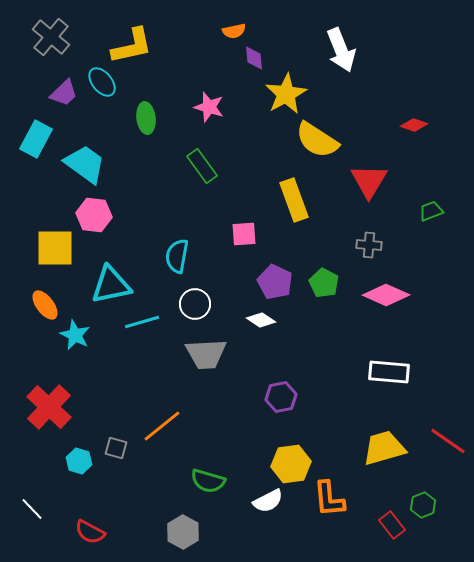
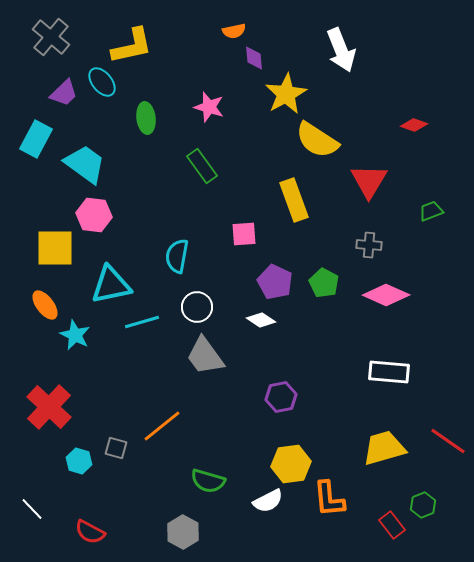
white circle at (195, 304): moved 2 px right, 3 px down
gray trapezoid at (206, 354): moved 1 px left, 2 px down; rotated 57 degrees clockwise
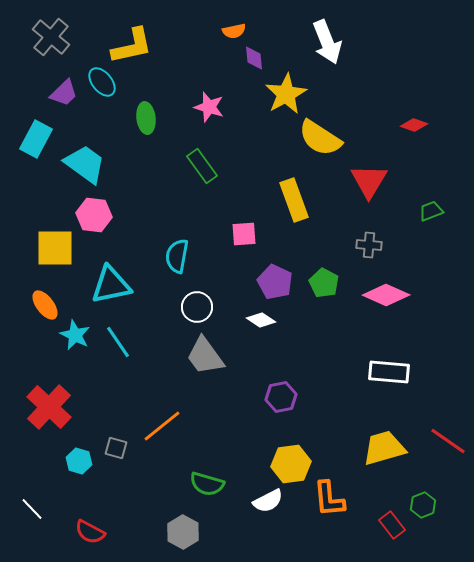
white arrow at (341, 50): moved 14 px left, 8 px up
yellow semicircle at (317, 140): moved 3 px right, 2 px up
cyan line at (142, 322): moved 24 px left, 20 px down; rotated 72 degrees clockwise
green semicircle at (208, 481): moved 1 px left, 3 px down
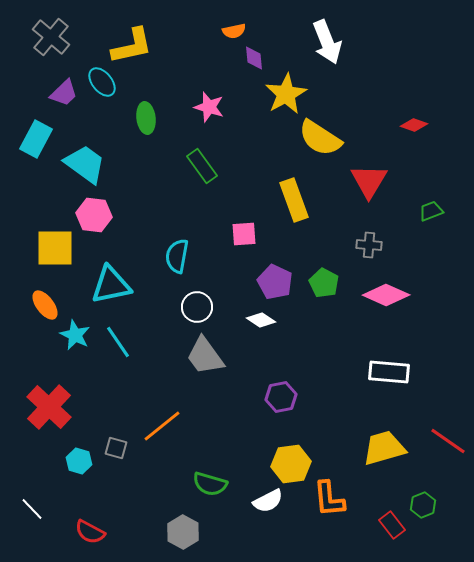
green semicircle at (207, 484): moved 3 px right
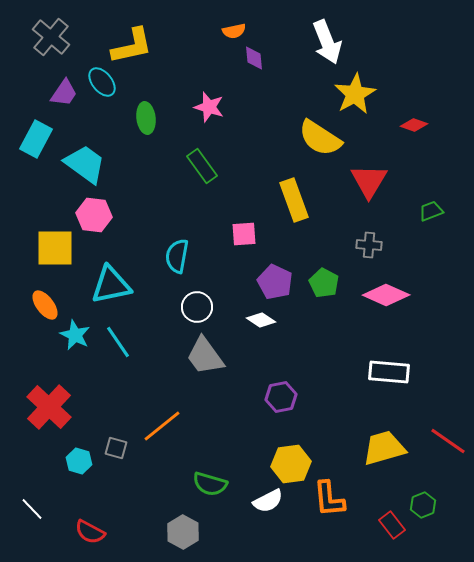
purple trapezoid at (64, 93): rotated 12 degrees counterclockwise
yellow star at (286, 94): moved 69 px right
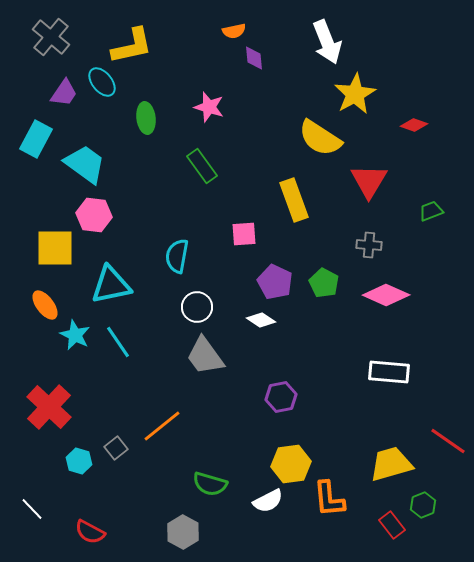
gray square at (116, 448): rotated 35 degrees clockwise
yellow trapezoid at (384, 448): moved 7 px right, 16 px down
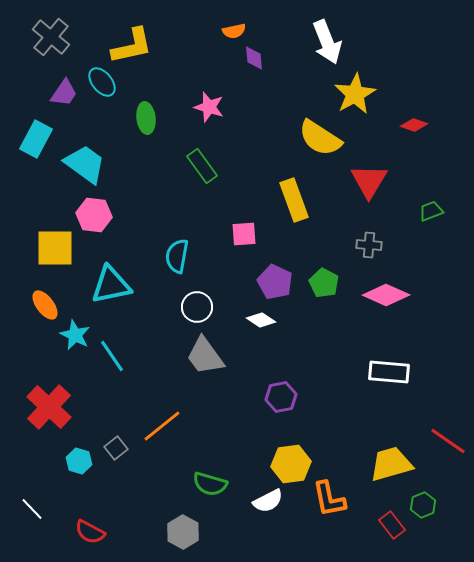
cyan line at (118, 342): moved 6 px left, 14 px down
orange L-shape at (329, 499): rotated 6 degrees counterclockwise
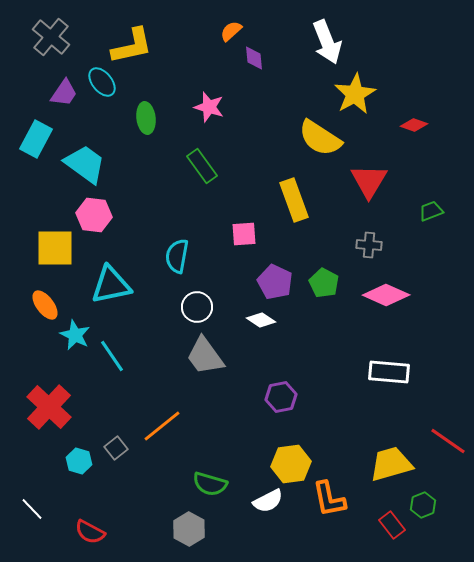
orange semicircle at (234, 31): moved 3 px left; rotated 150 degrees clockwise
gray hexagon at (183, 532): moved 6 px right, 3 px up
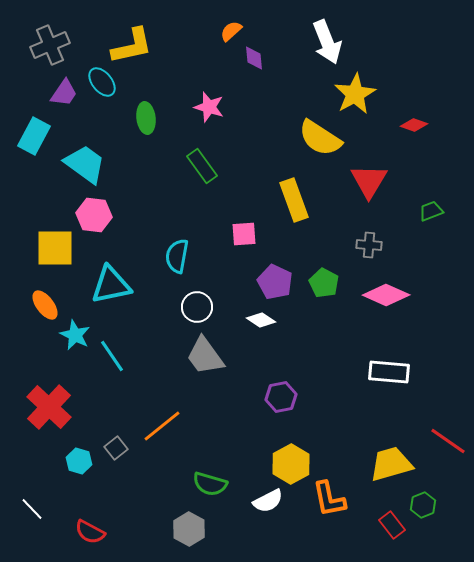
gray cross at (51, 37): moved 1 px left, 8 px down; rotated 27 degrees clockwise
cyan rectangle at (36, 139): moved 2 px left, 3 px up
yellow hexagon at (291, 464): rotated 21 degrees counterclockwise
